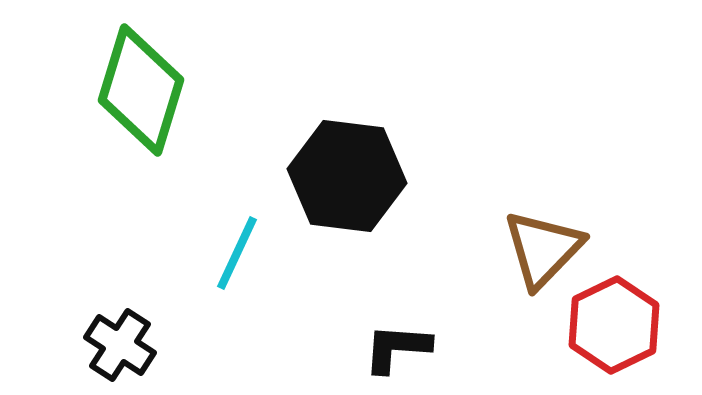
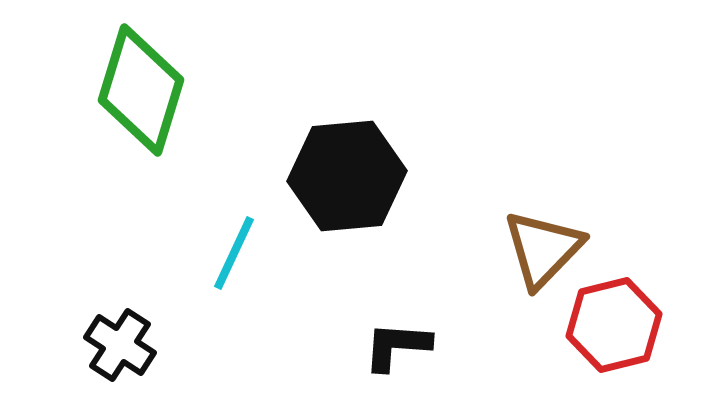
black hexagon: rotated 12 degrees counterclockwise
cyan line: moved 3 px left
red hexagon: rotated 12 degrees clockwise
black L-shape: moved 2 px up
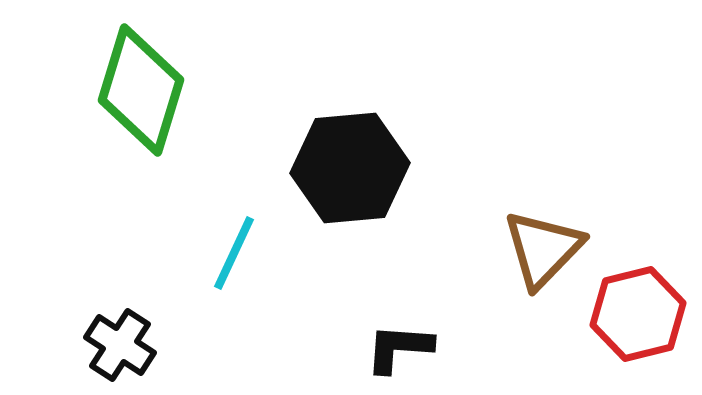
black hexagon: moved 3 px right, 8 px up
red hexagon: moved 24 px right, 11 px up
black L-shape: moved 2 px right, 2 px down
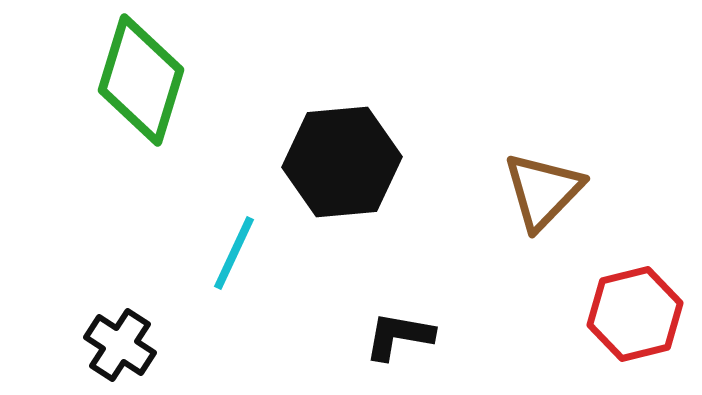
green diamond: moved 10 px up
black hexagon: moved 8 px left, 6 px up
brown triangle: moved 58 px up
red hexagon: moved 3 px left
black L-shape: moved 12 px up; rotated 6 degrees clockwise
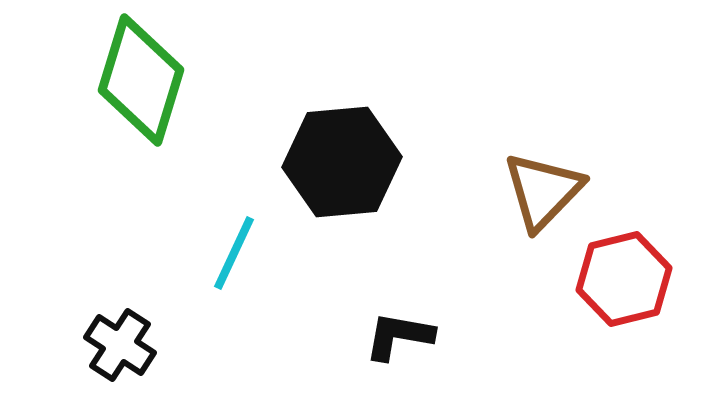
red hexagon: moved 11 px left, 35 px up
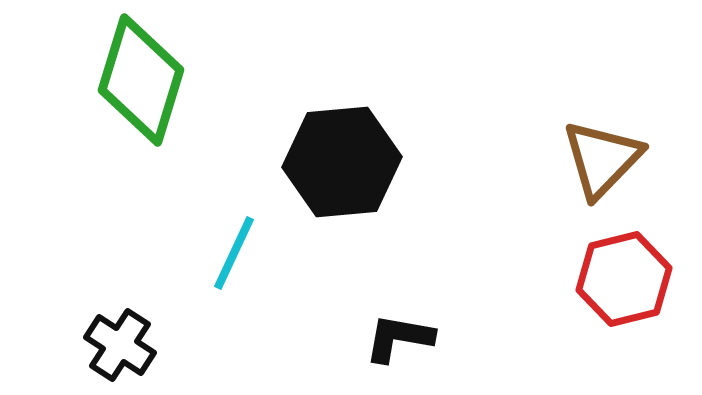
brown triangle: moved 59 px right, 32 px up
black L-shape: moved 2 px down
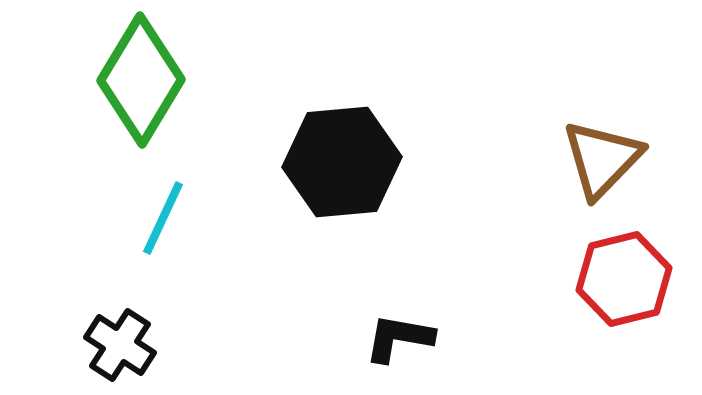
green diamond: rotated 14 degrees clockwise
cyan line: moved 71 px left, 35 px up
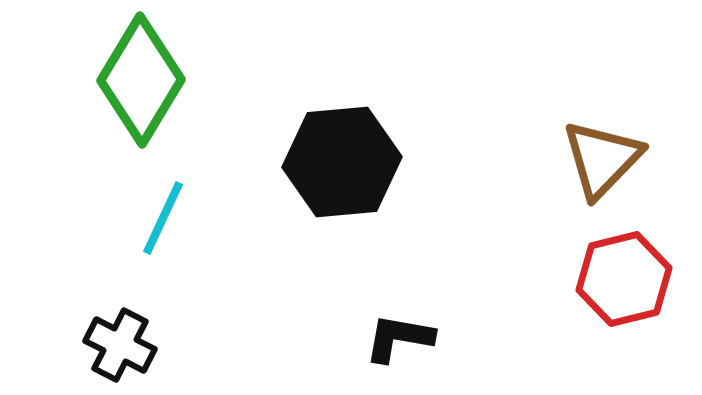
black cross: rotated 6 degrees counterclockwise
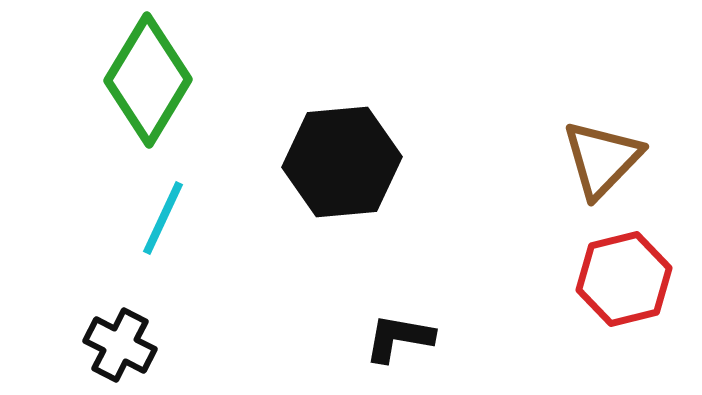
green diamond: moved 7 px right
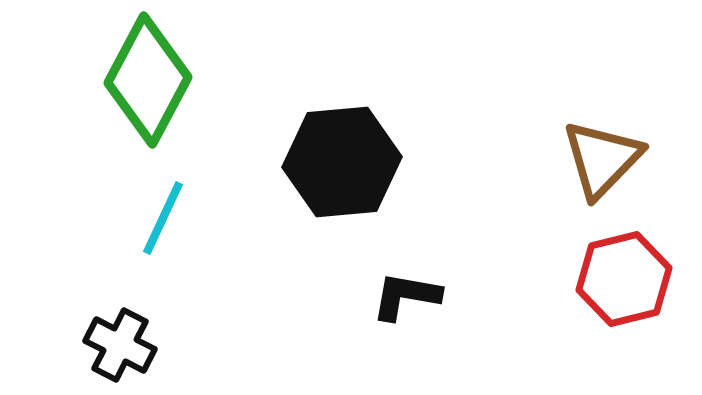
green diamond: rotated 3 degrees counterclockwise
black L-shape: moved 7 px right, 42 px up
